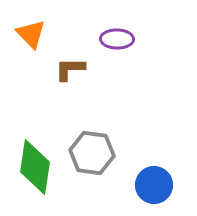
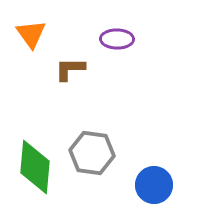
orange triangle: rotated 8 degrees clockwise
green diamond: rotated 4 degrees counterclockwise
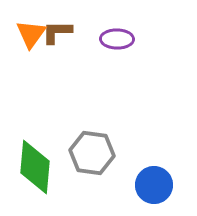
orange triangle: rotated 12 degrees clockwise
brown L-shape: moved 13 px left, 37 px up
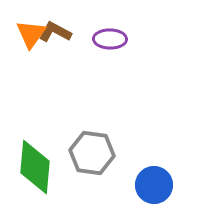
brown L-shape: moved 2 px left; rotated 28 degrees clockwise
purple ellipse: moved 7 px left
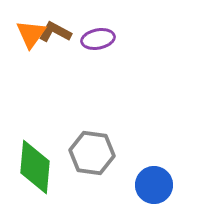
purple ellipse: moved 12 px left; rotated 12 degrees counterclockwise
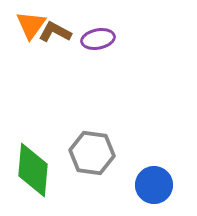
orange triangle: moved 9 px up
green diamond: moved 2 px left, 3 px down
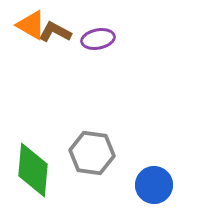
orange triangle: rotated 36 degrees counterclockwise
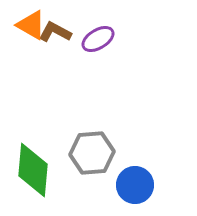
purple ellipse: rotated 20 degrees counterclockwise
gray hexagon: rotated 12 degrees counterclockwise
blue circle: moved 19 px left
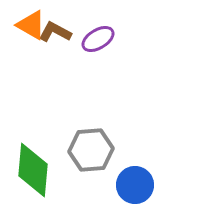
gray hexagon: moved 1 px left, 3 px up
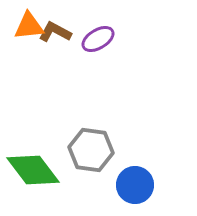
orange triangle: moved 2 px left, 1 px down; rotated 36 degrees counterclockwise
gray hexagon: rotated 12 degrees clockwise
green diamond: rotated 42 degrees counterclockwise
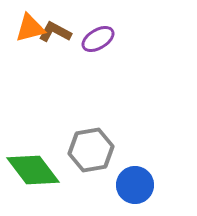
orange triangle: moved 1 px right, 2 px down; rotated 8 degrees counterclockwise
gray hexagon: rotated 18 degrees counterclockwise
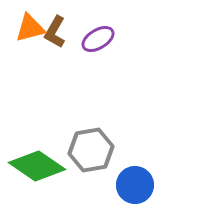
brown L-shape: rotated 88 degrees counterclockwise
green diamond: moved 4 px right, 4 px up; rotated 18 degrees counterclockwise
